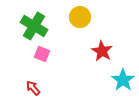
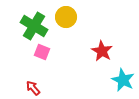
yellow circle: moved 14 px left
pink square: moved 2 px up
cyan star: rotated 10 degrees counterclockwise
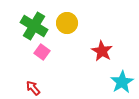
yellow circle: moved 1 px right, 6 px down
pink square: rotated 14 degrees clockwise
cyan star: moved 1 px left, 2 px down; rotated 15 degrees clockwise
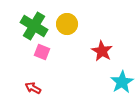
yellow circle: moved 1 px down
pink square: rotated 14 degrees counterclockwise
red arrow: rotated 21 degrees counterclockwise
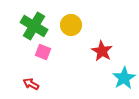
yellow circle: moved 4 px right, 1 px down
pink square: moved 1 px right
cyan star: moved 2 px right, 4 px up
red arrow: moved 2 px left, 4 px up
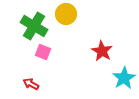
yellow circle: moved 5 px left, 11 px up
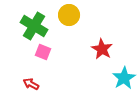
yellow circle: moved 3 px right, 1 px down
red star: moved 2 px up
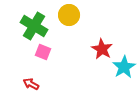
cyan star: moved 11 px up
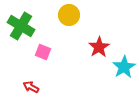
green cross: moved 13 px left
red star: moved 3 px left, 2 px up; rotated 10 degrees clockwise
red arrow: moved 3 px down
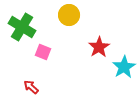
green cross: moved 1 px right, 1 px down
red arrow: rotated 14 degrees clockwise
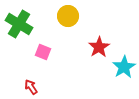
yellow circle: moved 1 px left, 1 px down
green cross: moved 3 px left, 3 px up
red arrow: rotated 14 degrees clockwise
